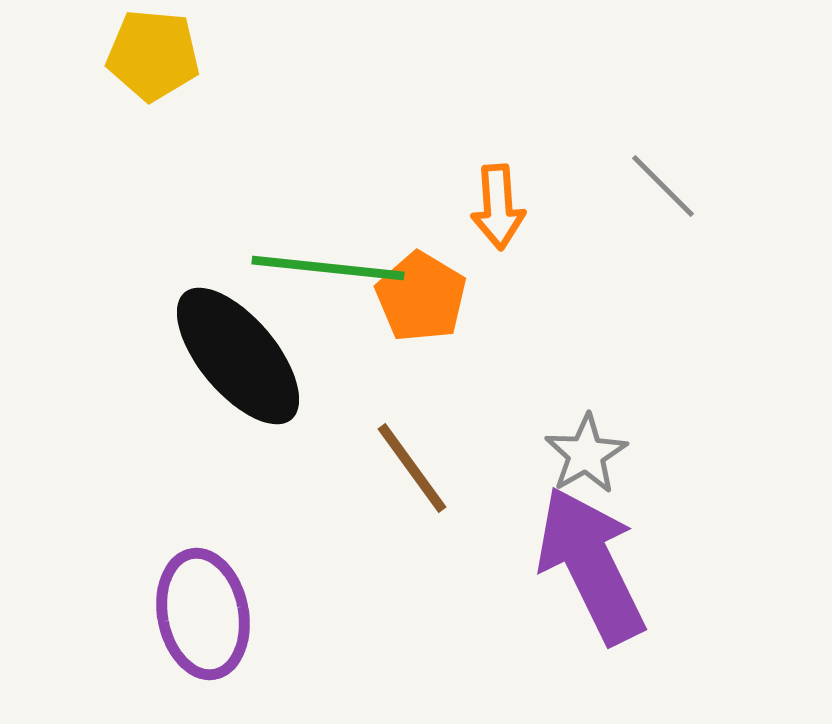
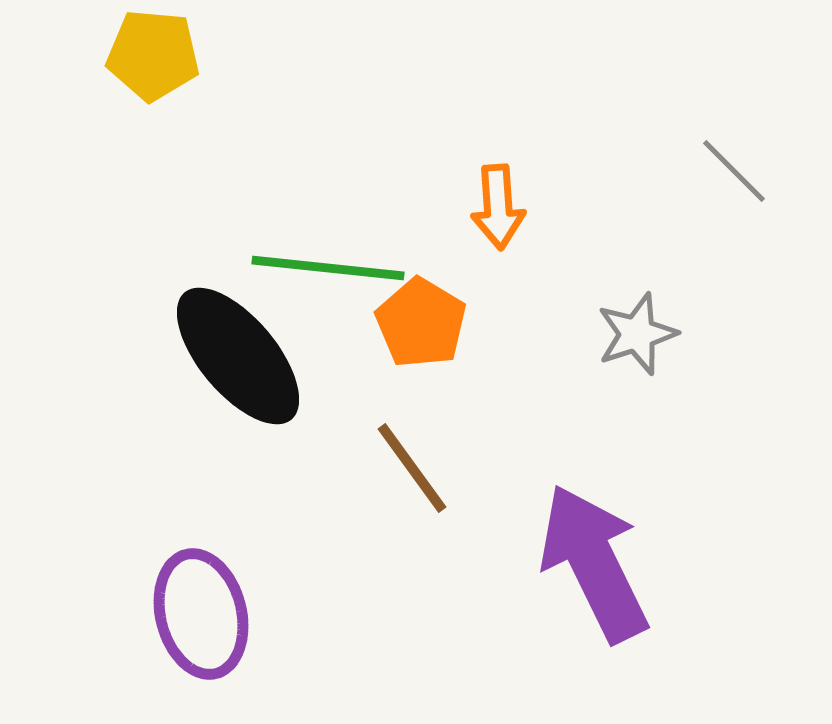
gray line: moved 71 px right, 15 px up
orange pentagon: moved 26 px down
gray star: moved 51 px right, 120 px up; rotated 12 degrees clockwise
purple arrow: moved 3 px right, 2 px up
purple ellipse: moved 2 px left; rotated 3 degrees counterclockwise
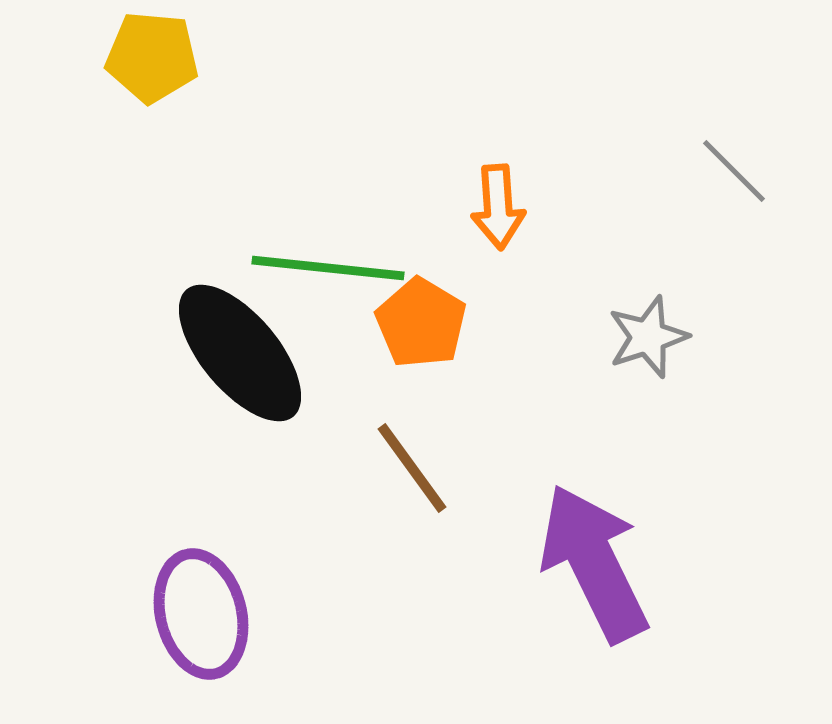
yellow pentagon: moved 1 px left, 2 px down
gray star: moved 11 px right, 3 px down
black ellipse: moved 2 px right, 3 px up
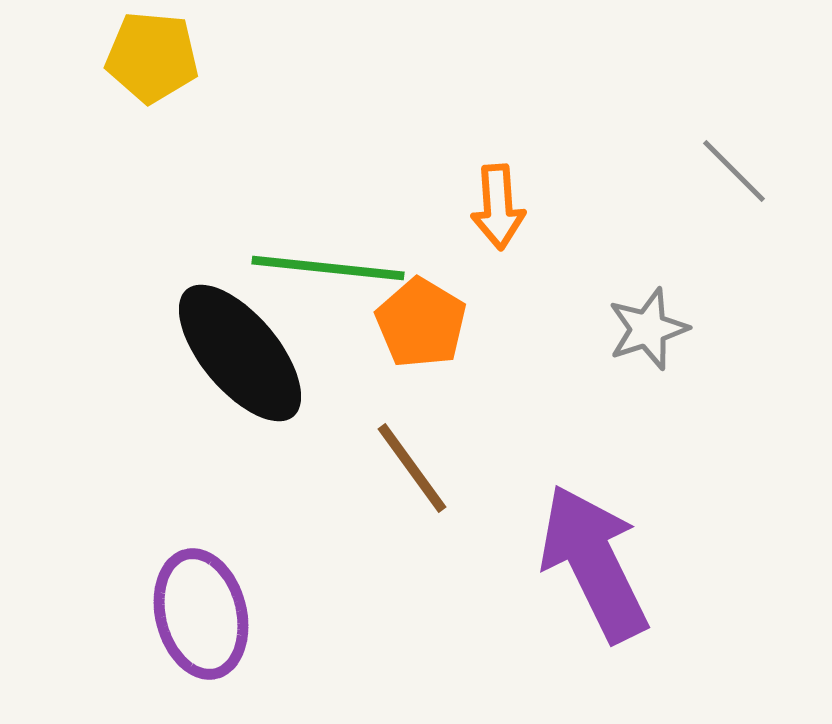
gray star: moved 8 px up
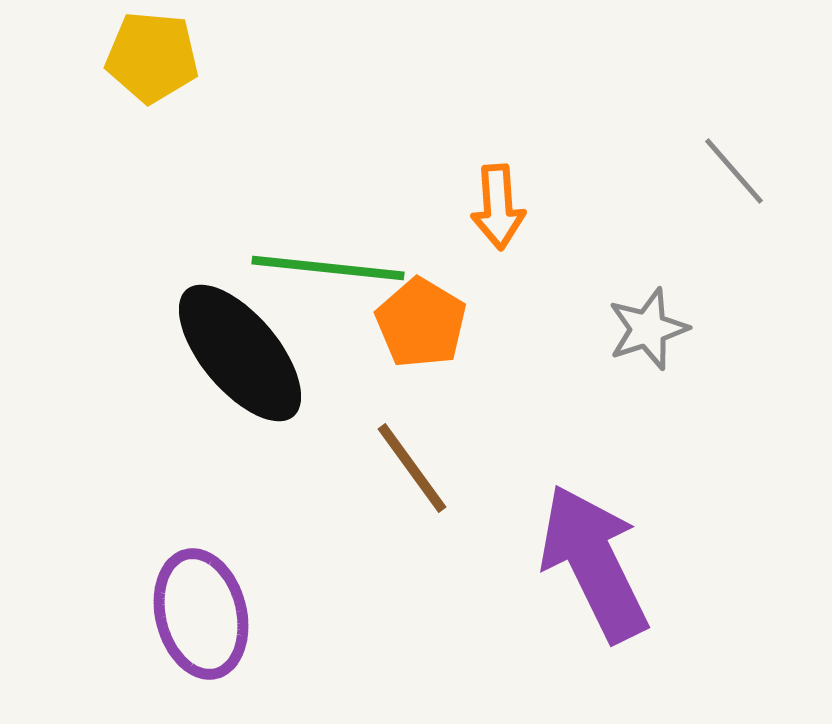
gray line: rotated 4 degrees clockwise
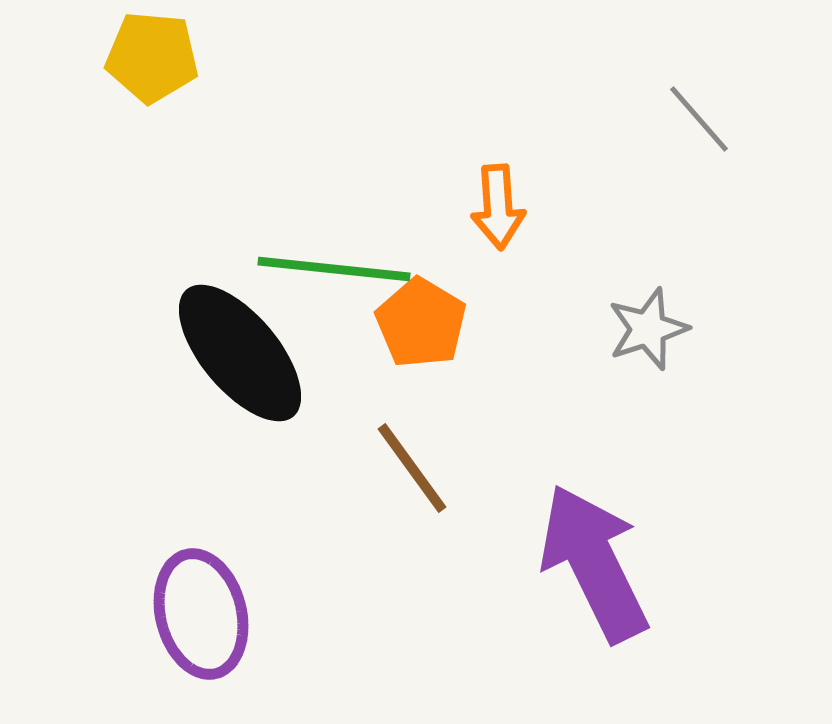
gray line: moved 35 px left, 52 px up
green line: moved 6 px right, 1 px down
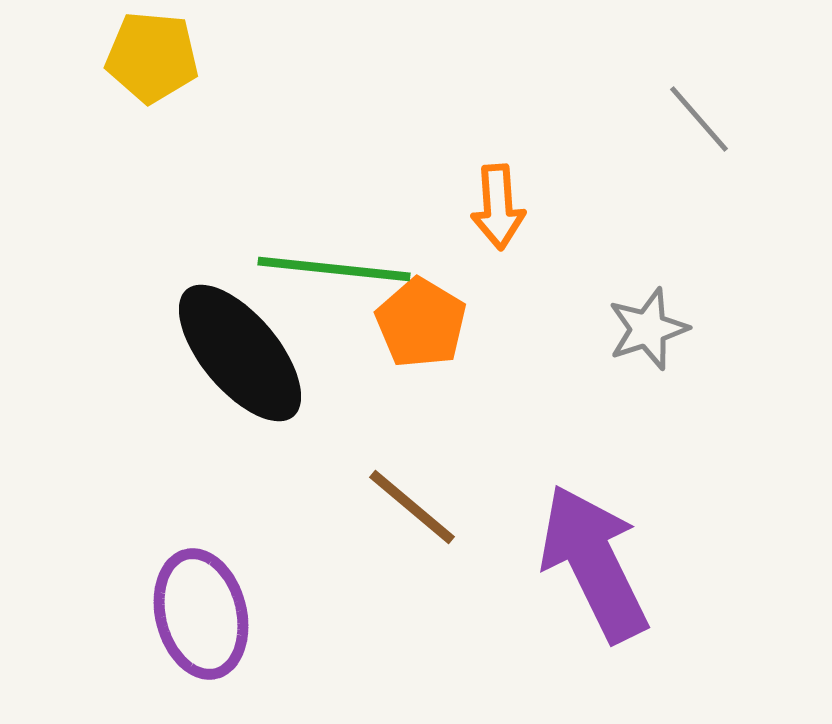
brown line: moved 39 px down; rotated 14 degrees counterclockwise
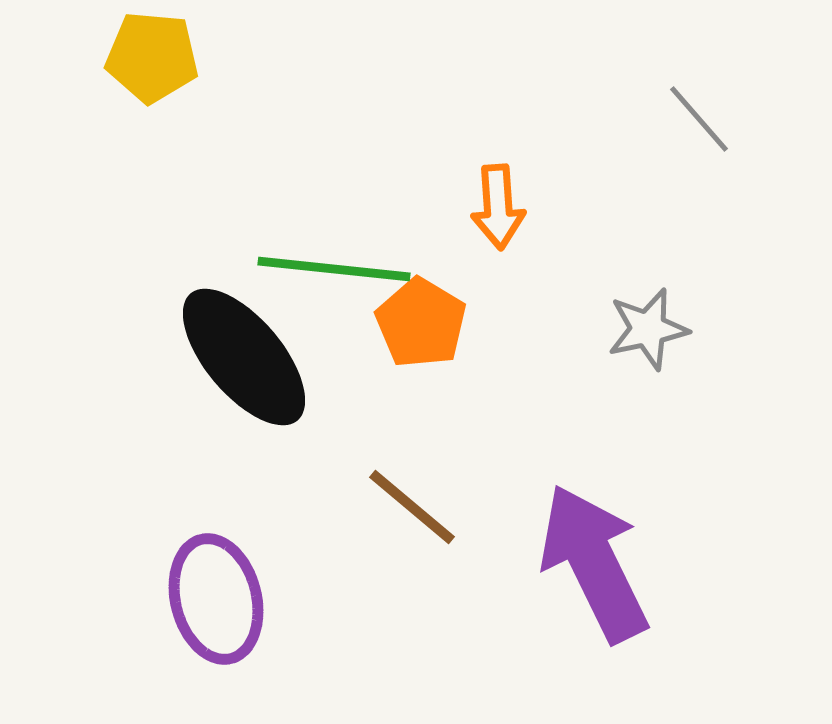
gray star: rotated 6 degrees clockwise
black ellipse: moved 4 px right, 4 px down
purple ellipse: moved 15 px right, 15 px up
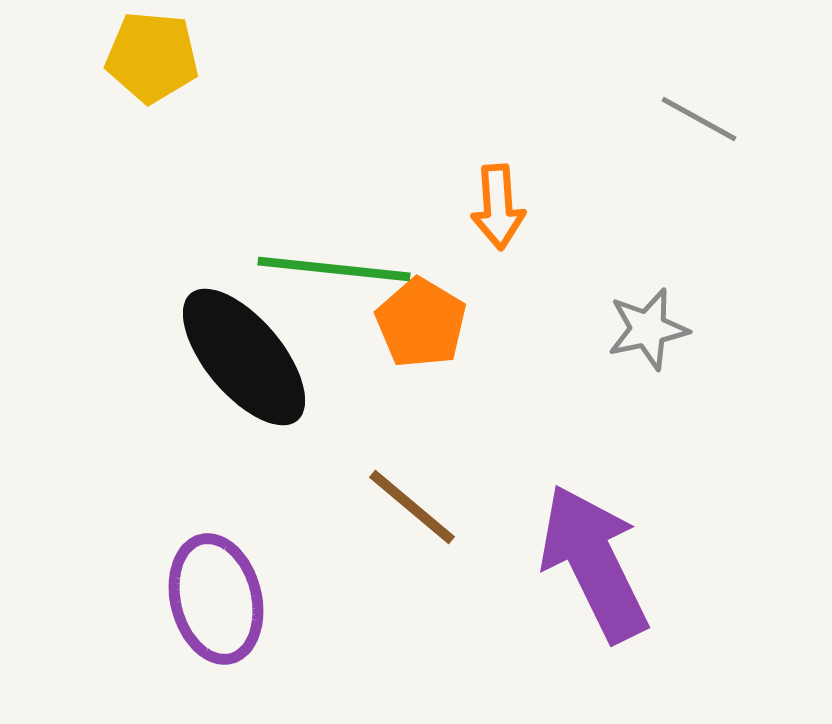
gray line: rotated 20 degrees counterclockwise
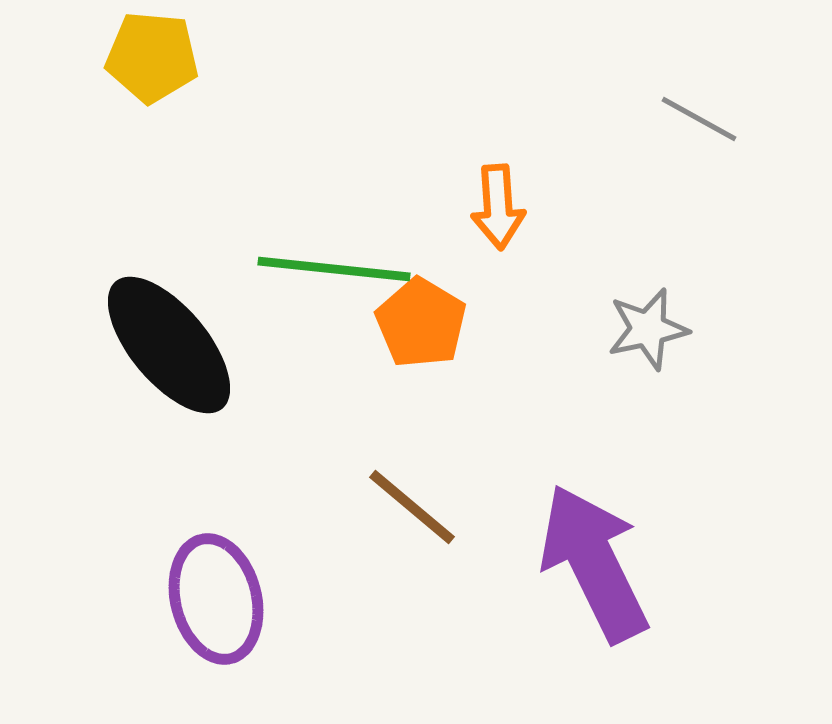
black ellipse: moved 75 px left, 12 px up
